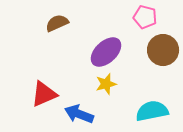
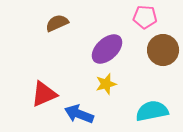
pink pentagon: rotated 10 degrees counterclockwise
purple ellipse: moved 1 px right, 3 px up
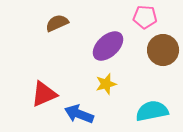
purple ellipse: moved 1 px right, 3 px up
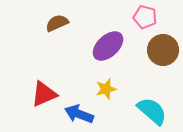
pink pentagon: rotated 10 degrees clockwise
yellow star: moved 5 px down
cyan semicircle: rotated 52 degrees clockwise
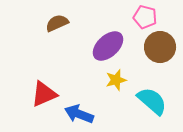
brown circle: moved 3 px left, 3 px up
yellow star: moved 10 px right, 9 px up
cyan semicircle: moved 10 px up
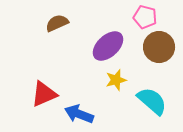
brown circle: moved 1 px left
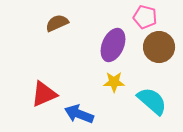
purple ellipse: moved 5 px right, 1 px up; rotated 24 degrees counterclockwise
yellow star: moved 2 px left, 2 px down; rotated 15 degrees clockwise
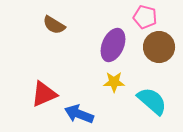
brown semicircle: moved 3 px left, 2 px down; rotated 125 degrees counterclockwise
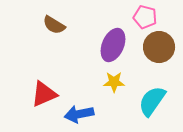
cyan semicircle: rotated 96 degrees counterclockwise
blue arrow: rotated 32 degrees counterclockwise
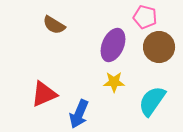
blue arrow: rotated 56 degrees counterclockwise
